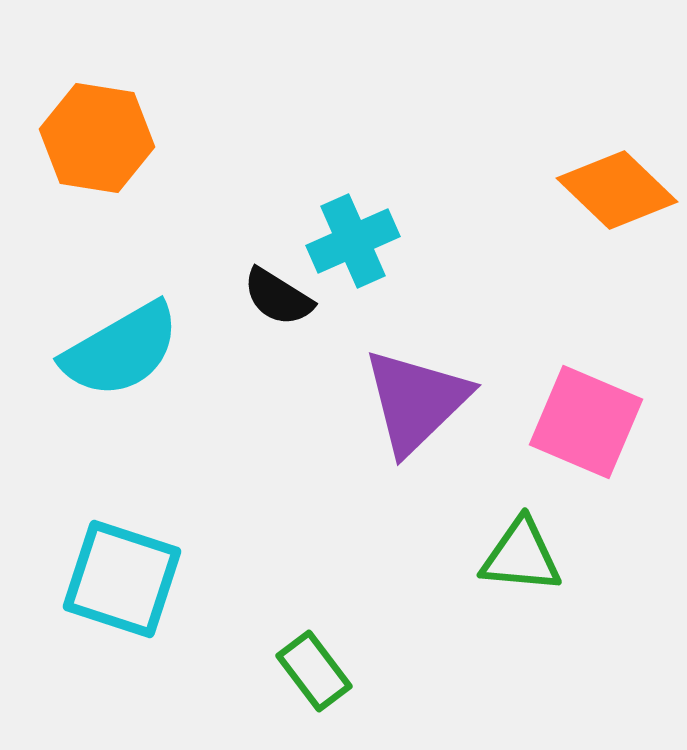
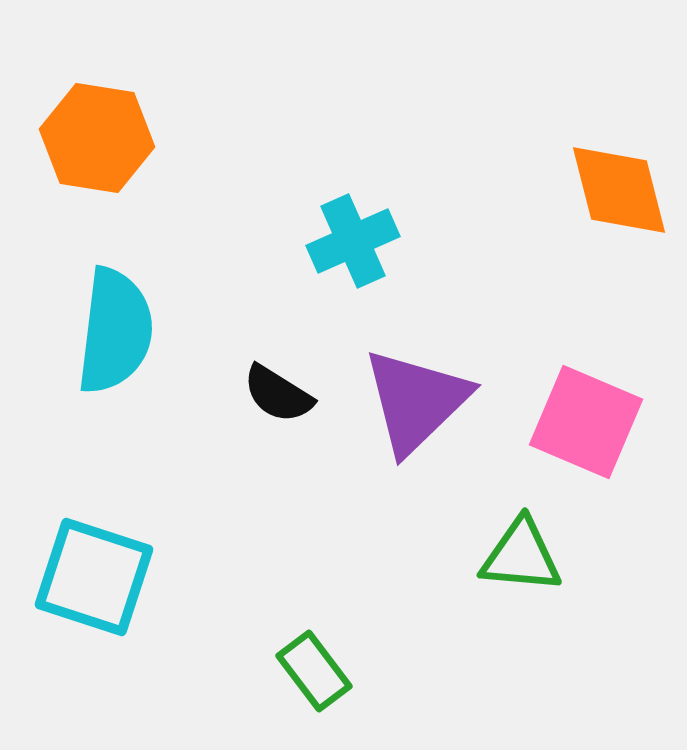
orange diamond: moved 2 px right; rotated 32 degrees clockwise
black semicircle: moved 97 px down
cyan semicircle: moved 6 px left, 19 px up; rotated 53 degrees counterclockwise
cyan square: moved 28 px left, 2 px up
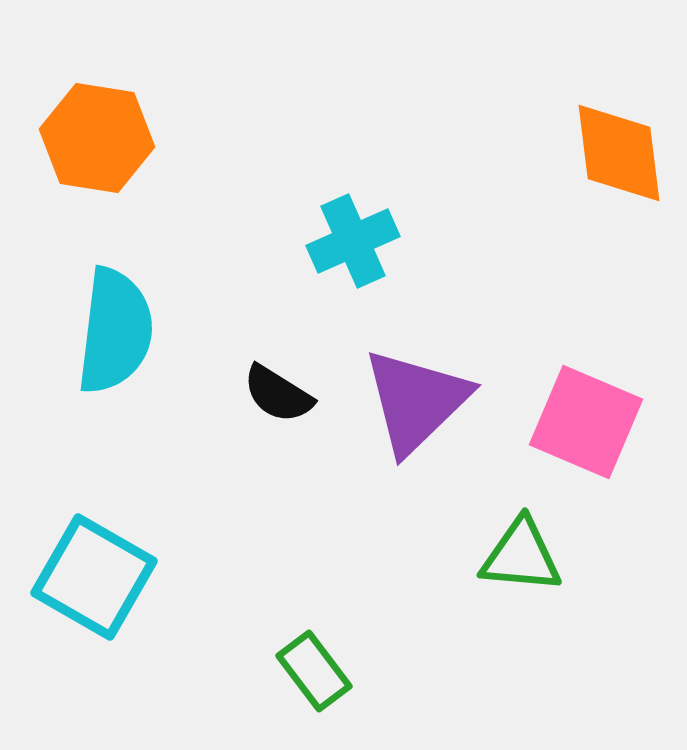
orange diamond: moved 37 px up; rotated 7 degrees clockwise
cyan square: rotated 12 degrees clockwise
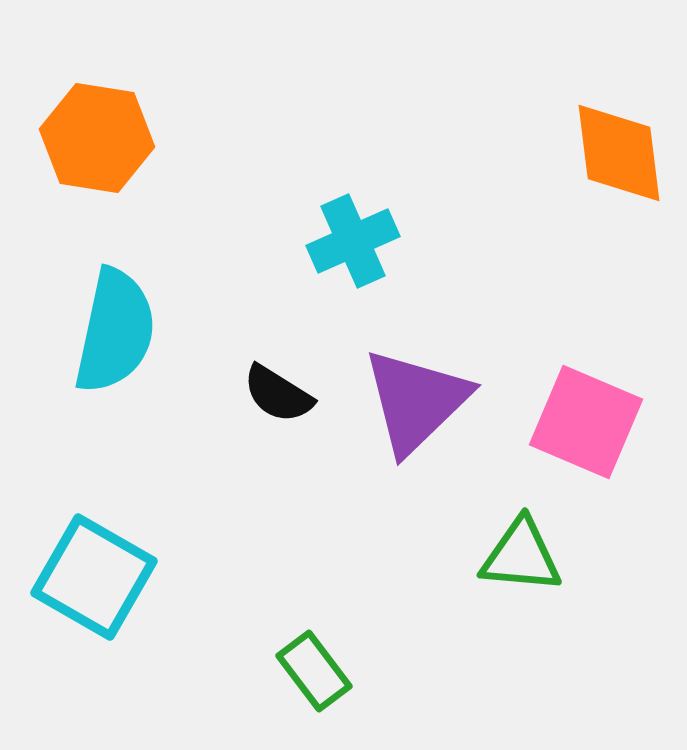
cyan semicircle: rotated 5 degrees clockwise
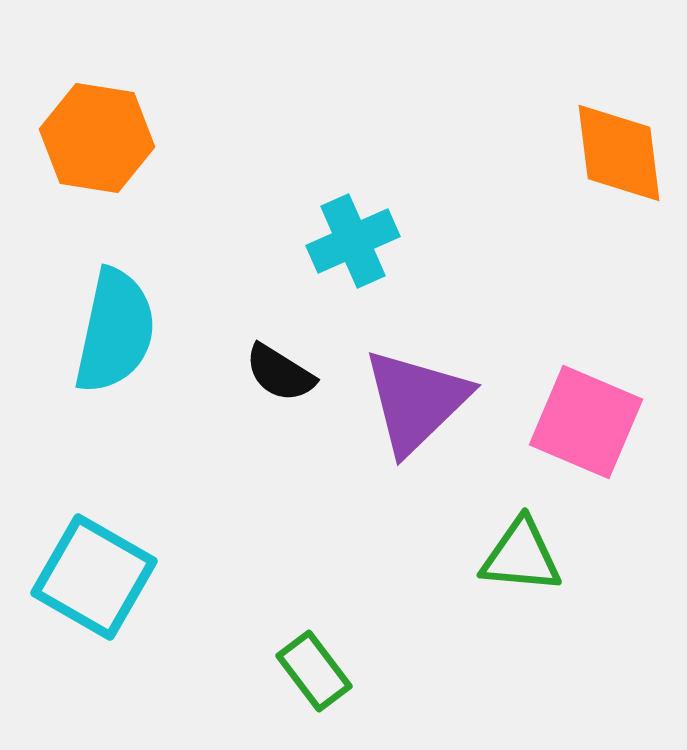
black semicircle: moved 2 px right, 21 px up
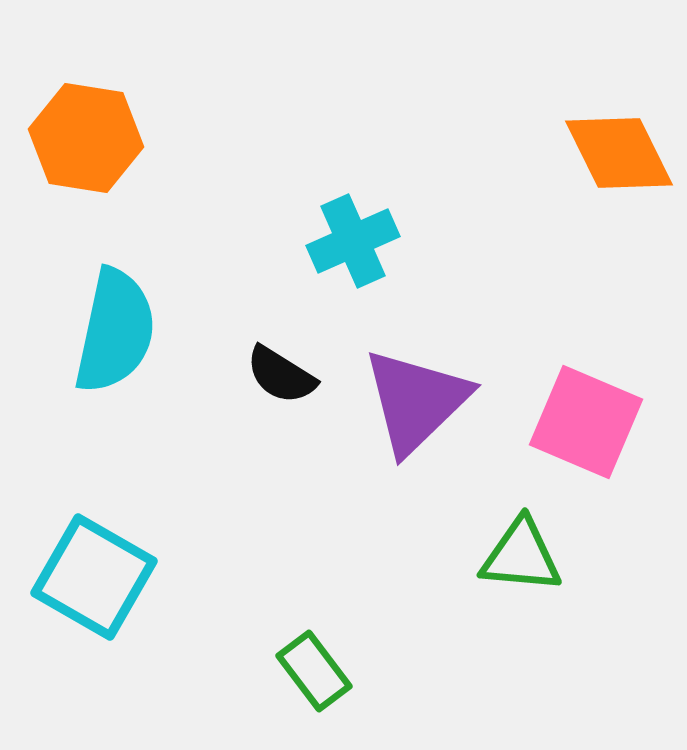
orange hexagon: moved 11 px left
orange diamond: rotated 19 degrees counterclockwise
black semicircle: moved 1 px right, 2 px down
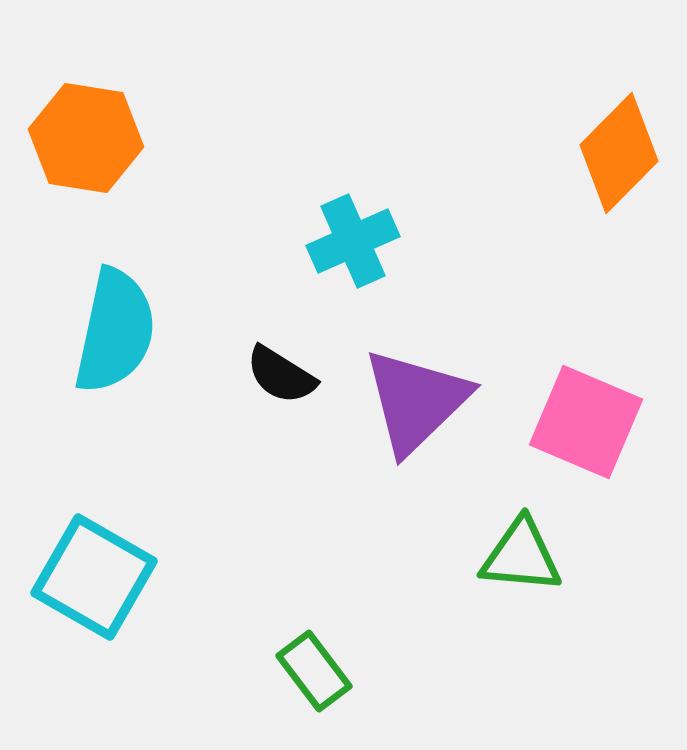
orange diamond: rotated 71 degrees clockwise
